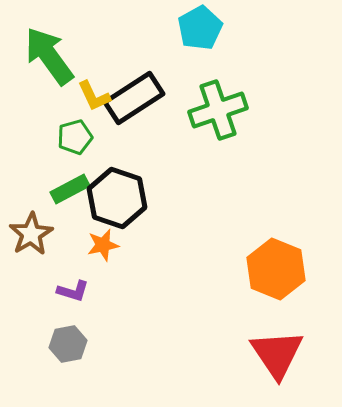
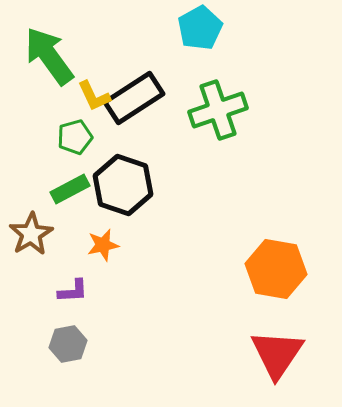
black hexagon: moved 6 px right, 13 px up
orange hexagon: rotated 12 degrees counterclockwise
purple L-shape: rotated 20 degrees counterclockwise
red triangle: rotated 8 degrees clockwise
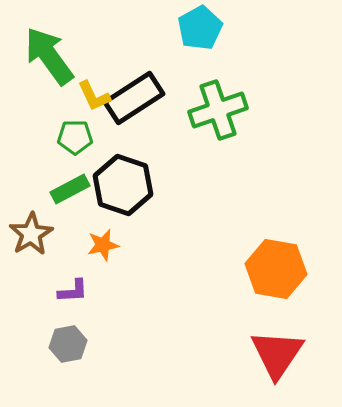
green pentagon: rotated 16 degrees clockwise
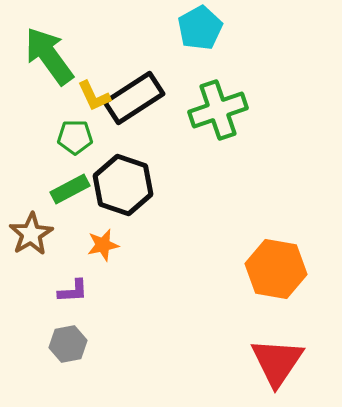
red triangle: moved 8 px down
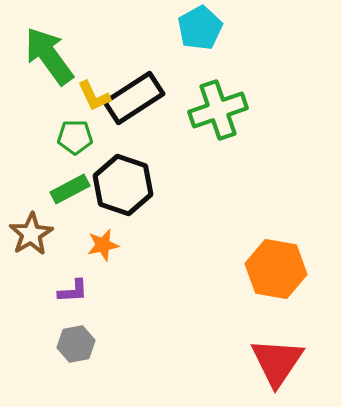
gray hexagon: moved 8 px right
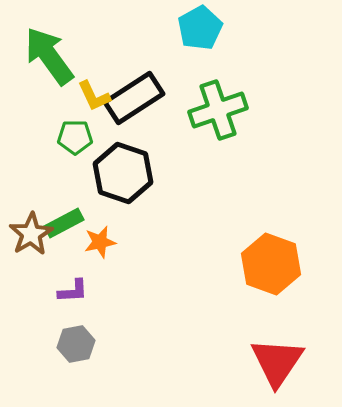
black hexagon: moved 12 px up
green rectangle: moved 6 px left, 34 px down
orange star: moved 3 px left, 3 px up
orange hexagon: moved 5 px left, 5 px up; rotated 10 degrees clockwise
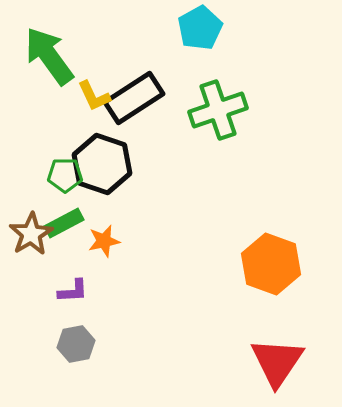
green pentagon: moved 10 px left, 38 px down
black hexagon: moved 21 px left, 9 px up
orange star: moved 4 px right, 1 px up
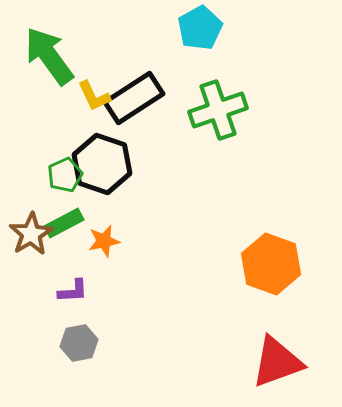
green pentagon: rotated 24 degrees counterclockwise
gray hexagon: moved 3 px right, 1 px up
red triangle: rotated 36 degrees clockwise
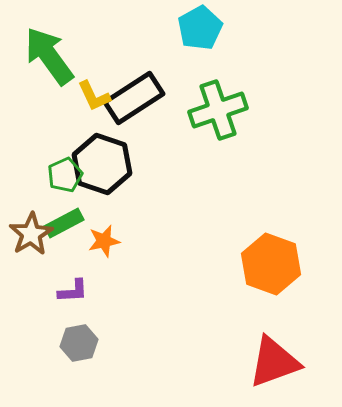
red triangle: moved 3 px left
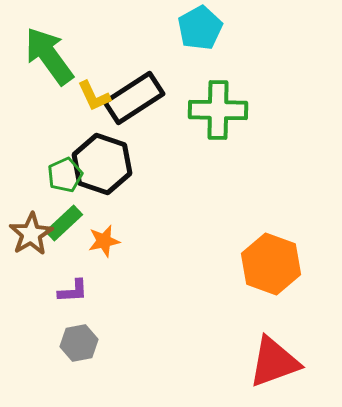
green cross: rotated 20 degrees clockwise
green rectangle: rotated 15 degrees counterclockwise
